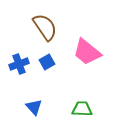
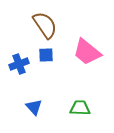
brown semicircle: moved 2 px up
blue square: moved 1 px left, 7 px up; rotated 28 degrees clockwise
green trapezoid: moved 2 px left, 1 px up
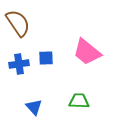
brown semicircle: moved 27 px left, 2 px up
blue square: moved 3 px down
blue cross: rotated 12 degrees clockwise
green trapezoid: moved 1 px left, 7 px up
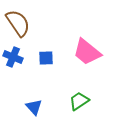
blue cross: moved 6 px left, 7 px up; rotated 30 degrees clockwise
green trapezoid: rotated 35 degrees counterclockwise
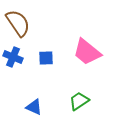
blue triangle: rotated 24 degrees counterclockwise
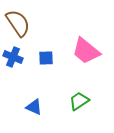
pink trapezoid: moved 1 px left, 1 px up
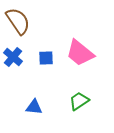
brown semicircle: moved 2 px up
pink trapezoid: moved 6 px left, 2 px down
blue cross: rotated 18 degrees clockwise
blue triangle: rotated 18 degrees counterclockwise
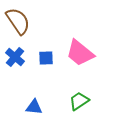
blue cross: moved 2 px right
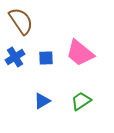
brown semicircle: moved 3 px right
blue cross: rotated 18 degrees clockwise
green trapezoid: moved 2 px right
blue triangle: moved 8 px right, 6 px up; rotated 36 degrees counterclockwise
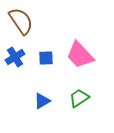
pink trapezoid: moved 2 px down; rotated 8 degrees clockwise
green trapezoid: moved 2 px left, 3 px up
